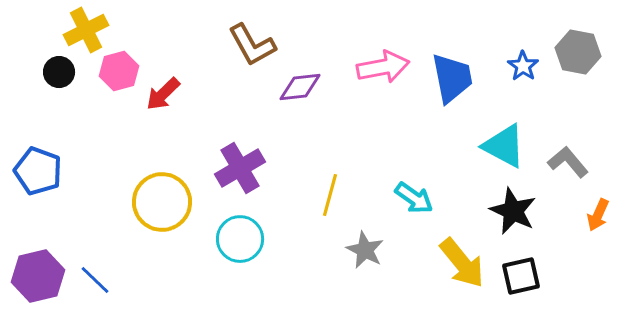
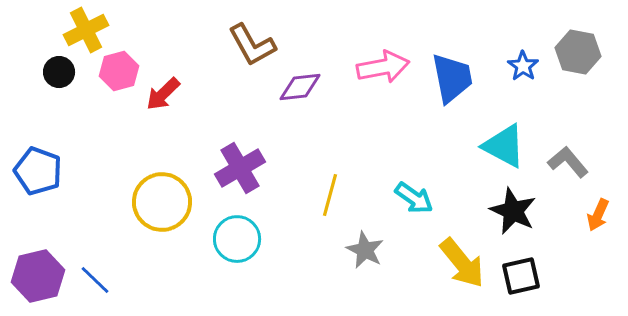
cyan circle: moved 3 px left
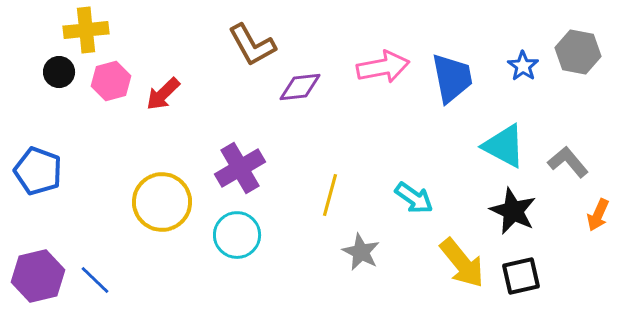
yellow cross: rotated 21 degrees clockwise
pink hexagon: moved 8 px left, 10 px down
cyan circle: moved 4 px up
gray star: moved 4 px left, 2 px down
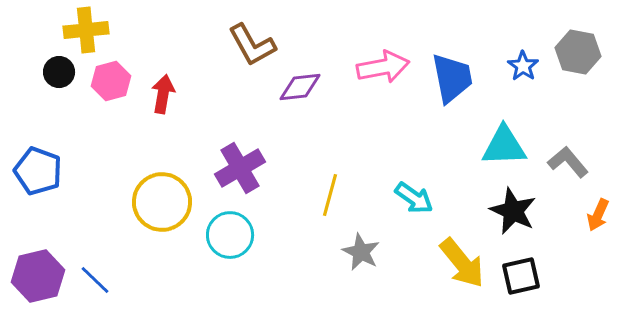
red arrow: rotated 144 degrees clockwise
cyan triangle: rotated 30 degrees counterclockwise
cyan circle: moved 7 px left
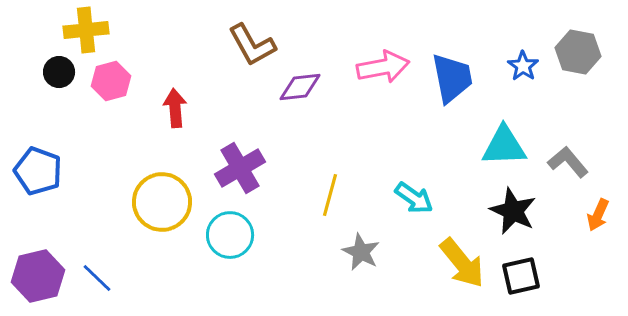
red arrow: moved 12 px right, 14 px down; rotated 15 degrees counterclockwise
blue line: moved 2 px right, 2 px up
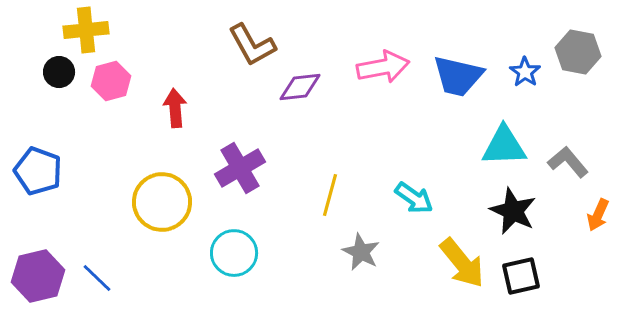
blue star: moved 2 px right, 6 px down
blue trapezoid: moved 6 px right, 2 px up; rotated 114 degrees clockwise
cyan circle: moved 4 px right, 18 px down
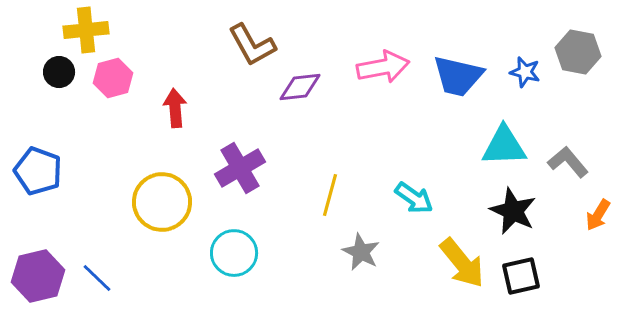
blue star: rotated 20 degrees counterclockwise
pink hexagon: moved 2 px right, 3 px up
orange arrow: rotated 8 degrees clockwise
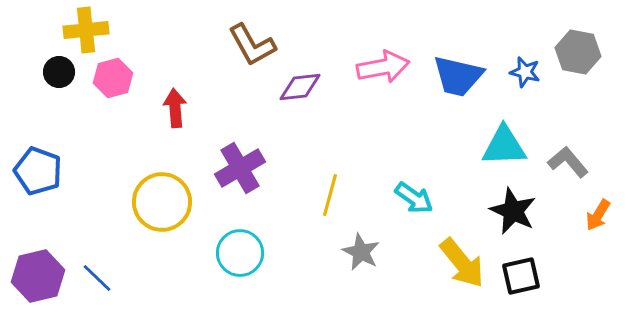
cyan circle: moved 6 px right
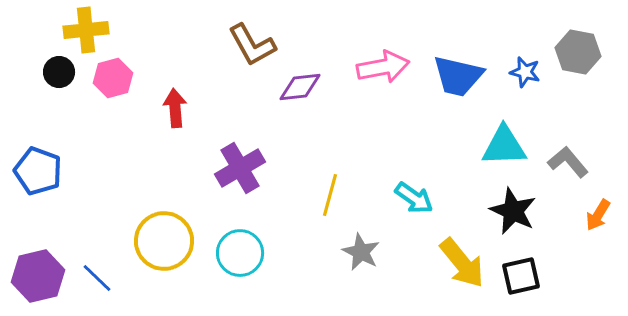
yellow circle: moved 2 px right, 39 px down
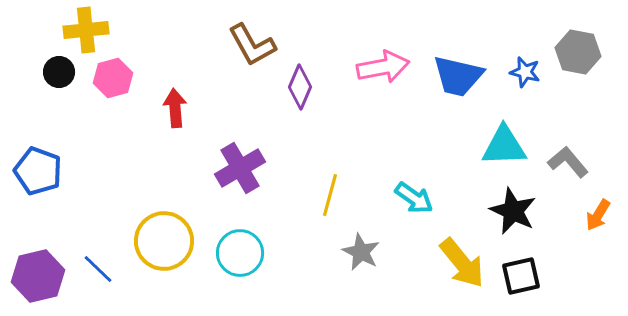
purple diamond: rotated 60 degrees counterclockwise
blue line: moved 1 px right, 9 px up
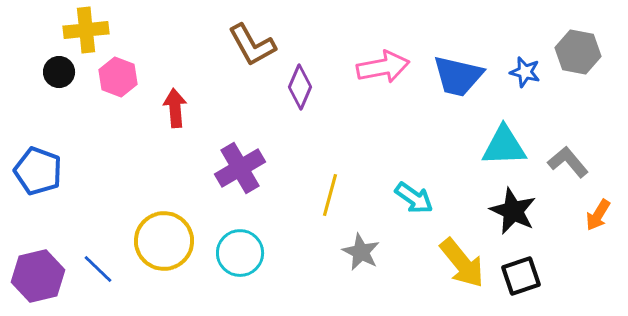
pink hexagon: moved 5 px right, 1 px up; rotated 24 degrees counterclockwise
black square: rotated 6 degrees counterclockwise
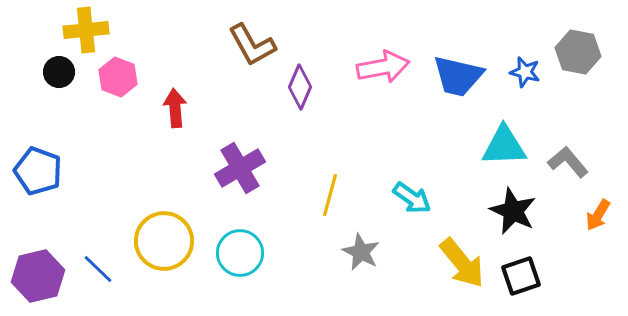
cyan arrow: moved 2 px left
